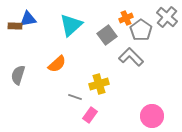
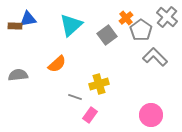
orange cross: rotated 16 degrees counterclockwise
gray L-shape: moved 24 px right
gray semicircle: rotated 66 degrees clockwise
pink circle: moved 1 px left, 1 px up
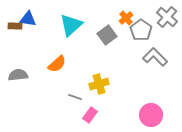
blue triangle: rotated 18 degrees clockwise
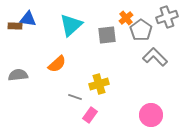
gray cross: rotated 30 degrees clockwise
gray square: rotated 30 degrees clockwise
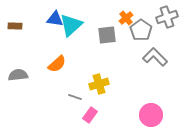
blue triangle: moved 27 px right
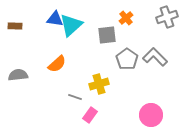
gray pentagon: moved 14 px left, 29 px down
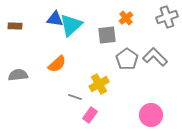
yellow cross: rotated 12 degrees counterclockwise
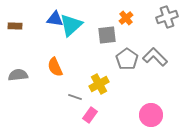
orange semicircle: moved 2 px left, 3 px down; rotated 108 degrees clockwise
